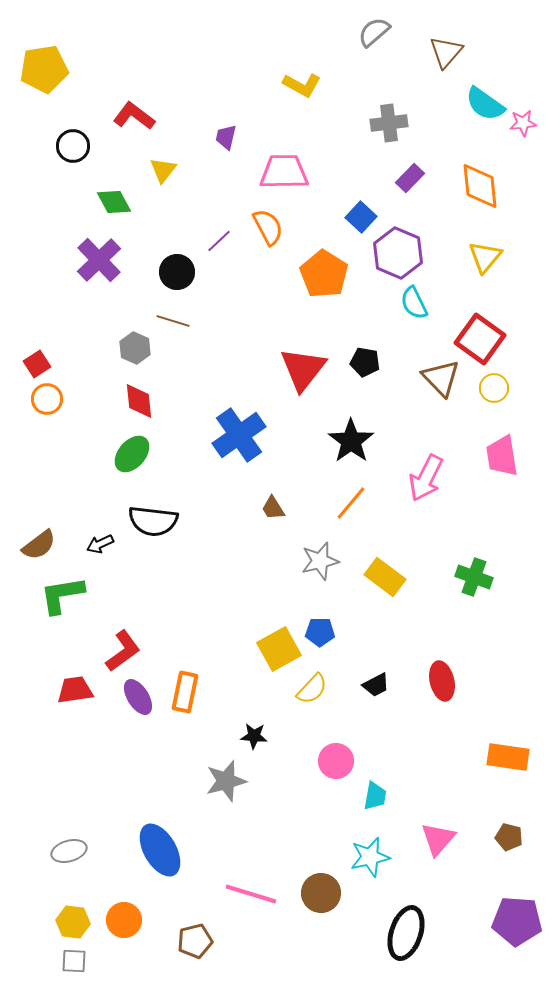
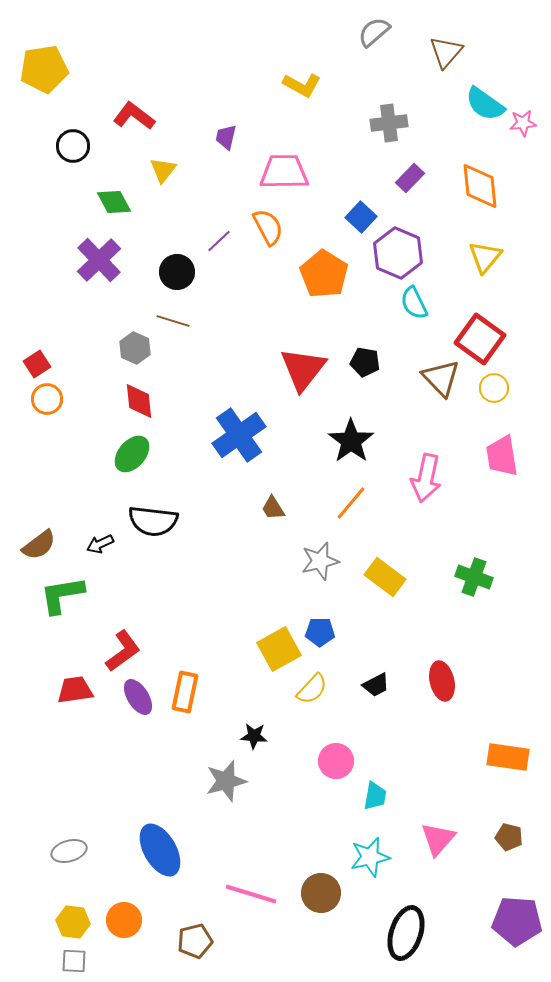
pink arrow at (426, 478): rotated 15 degrees counterclockwise
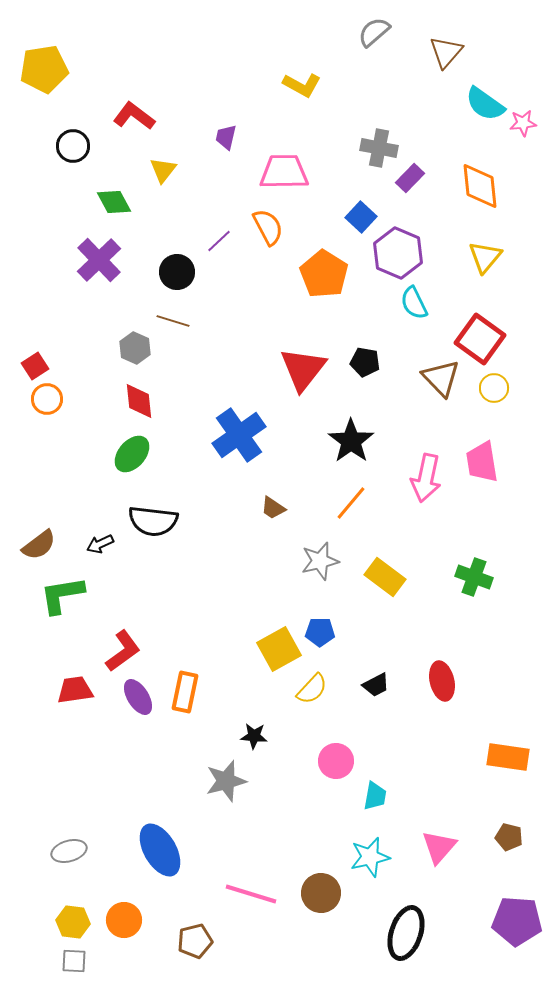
gray cross at (389, 123): moved 10 px left, 25 px down; rotated 18 degrees clockwise
red square at (37, 364): moved 2 px left, 2 px down
pink trapezoid at (502, 456): moved 20 px left, 6 px down
brown trapezoid at (273, 508): rotated 24 degrees counterclockwise
pink triangle at (438, 839): moved 1 px right, 8 px down
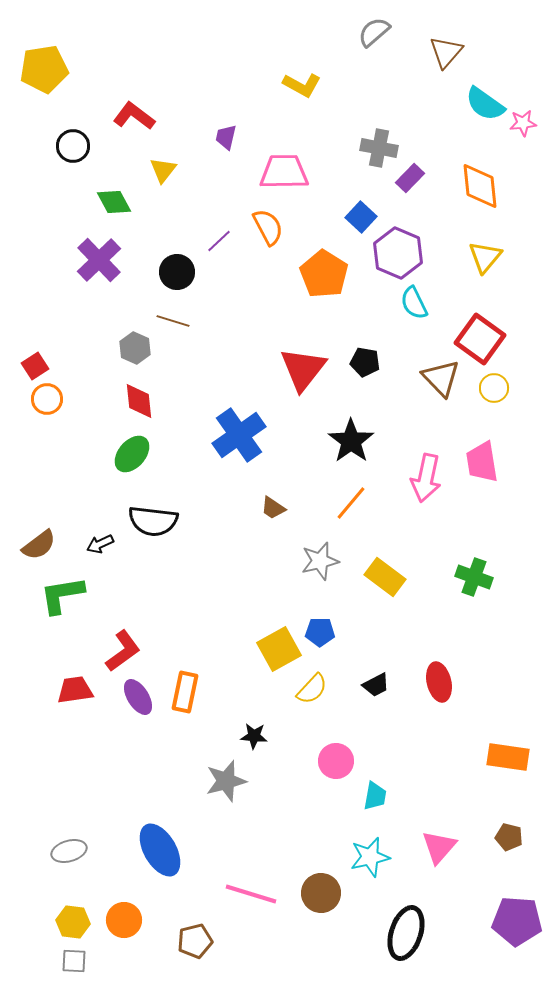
red ellipse at (442, 681): moved 3 px left, 1 px down
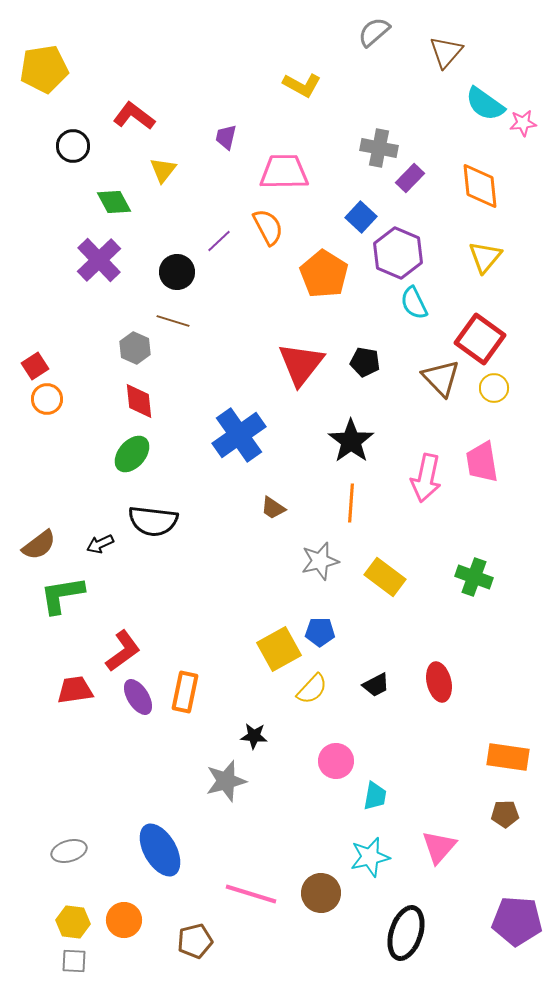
red triangle at (303, 369): moved 2 px left, 5 px up
orange line at (351, 503): rotated 36 degrees counterclockwise
brown pentagon at (509, 837): moved 4 px left, 23 px up; rotated 16 degrees counterclockwise
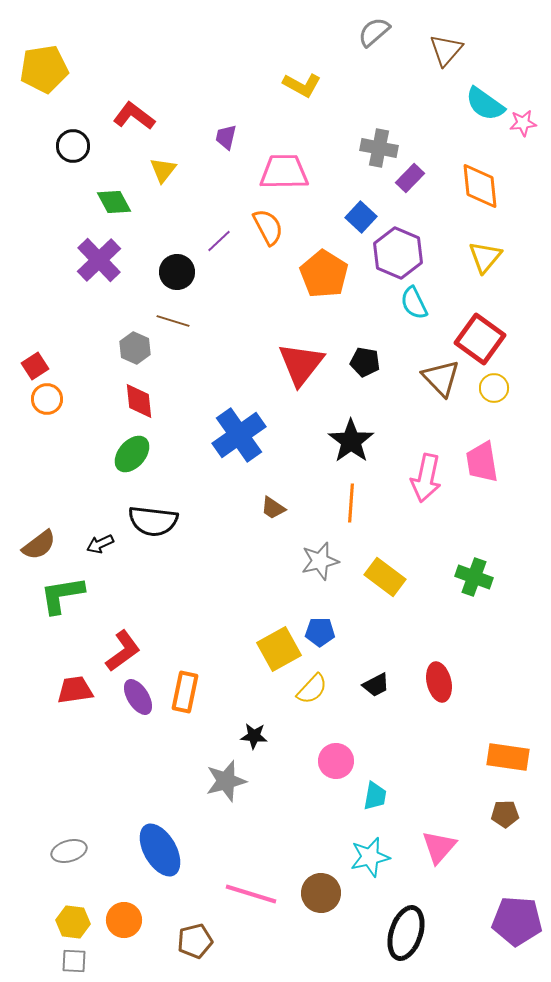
brown triangle at (446, 52): moved 2 px up
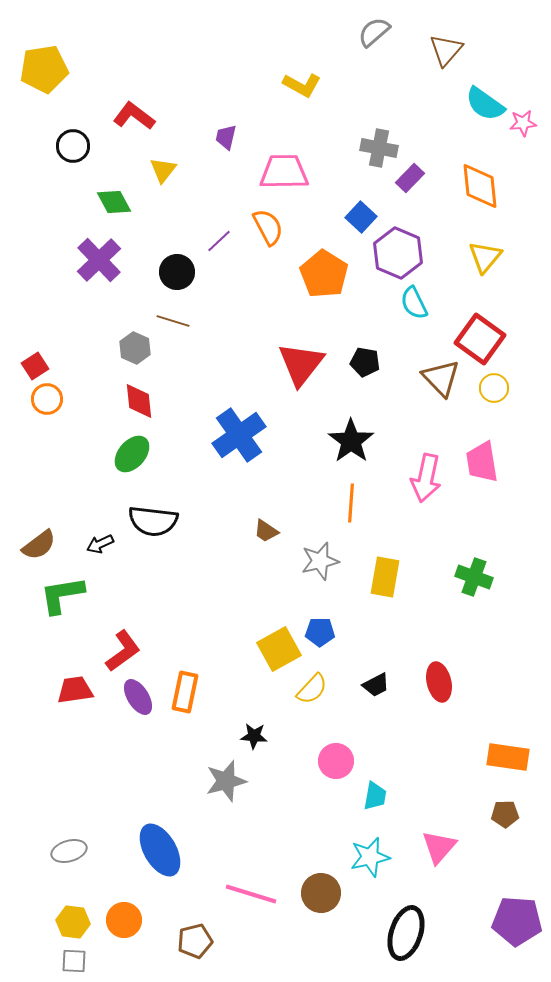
brown trapezoid at (273, 508): moved 7 px left, 23 px down
yellow rectangle at (385, 577): rotated 63 degrees clockwise
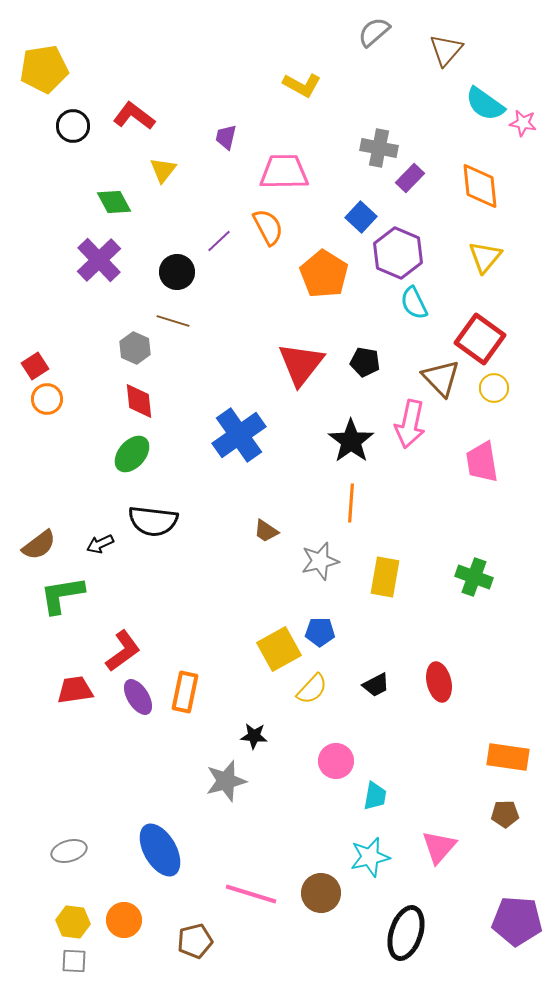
pink star at (523, 123): rotated 16 degrees clockwise
black circle at (73, 146): moved 20 px up
pink arrow at (426, 478): moved 16 px left, 54 px up
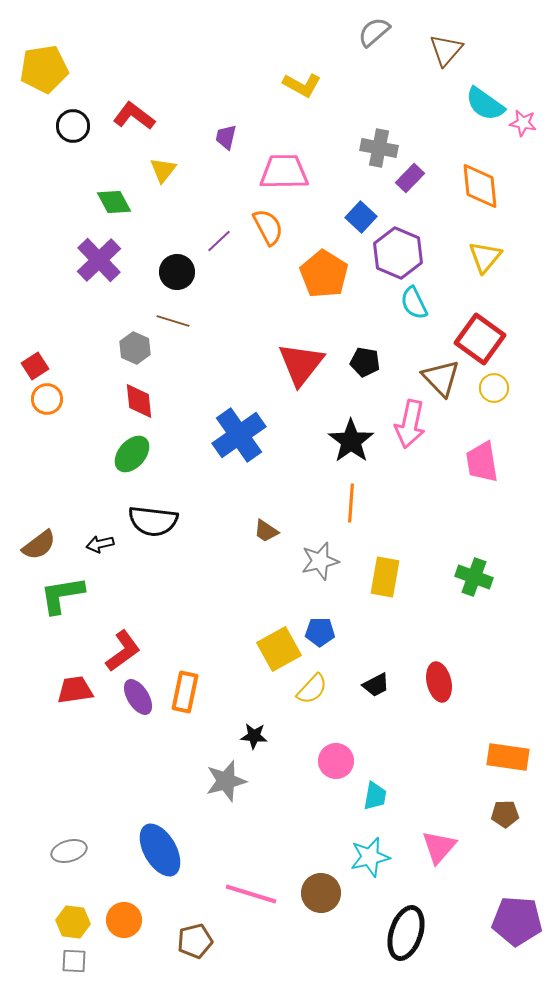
black arrow at (100, 544): rotated 12 degrees clockwise
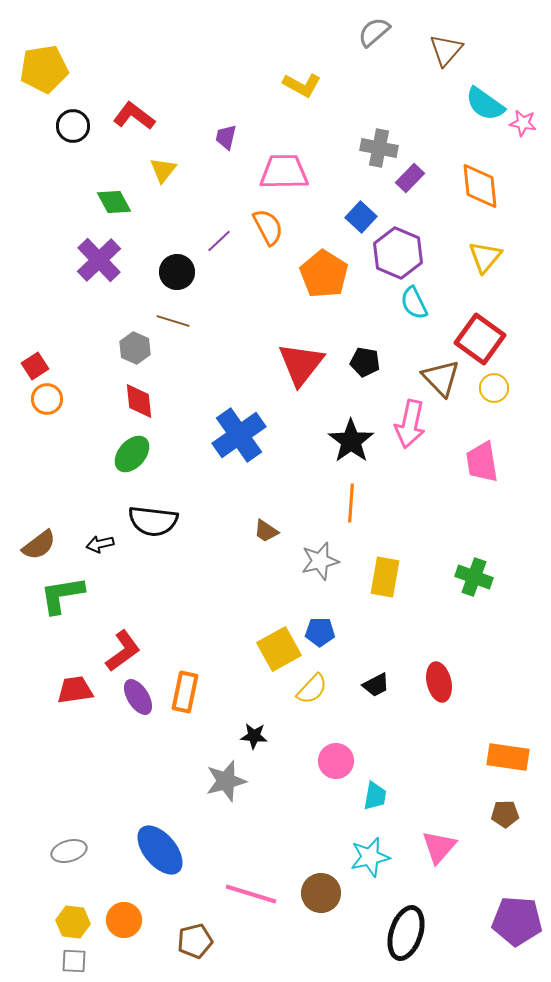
blue ellipse at (160, 850): rotated 10 degrees counterclockwise
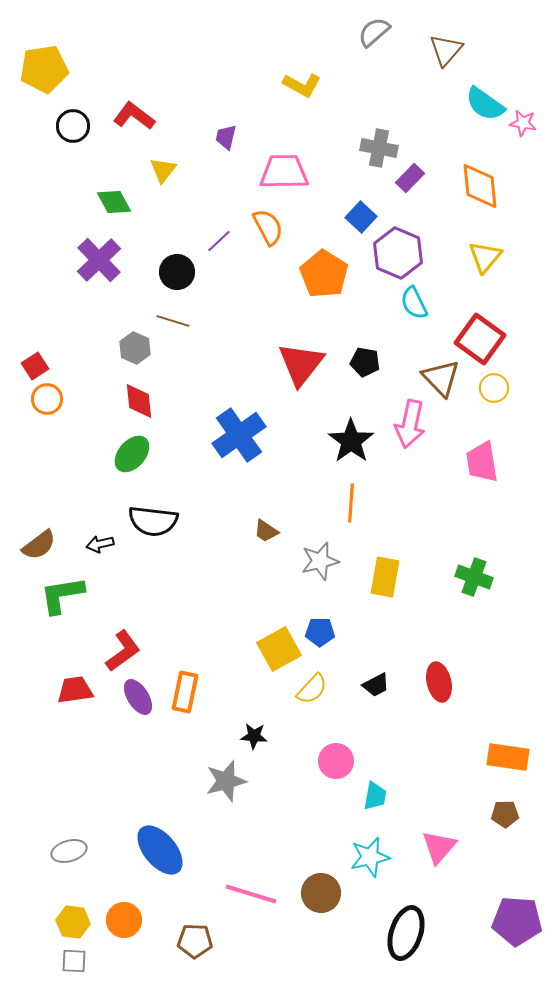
brown pentagon at (195, 941): rotated 16 degrees clockwise
